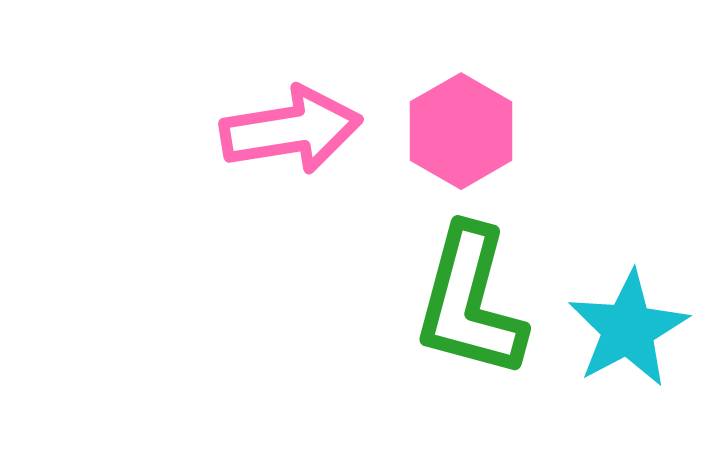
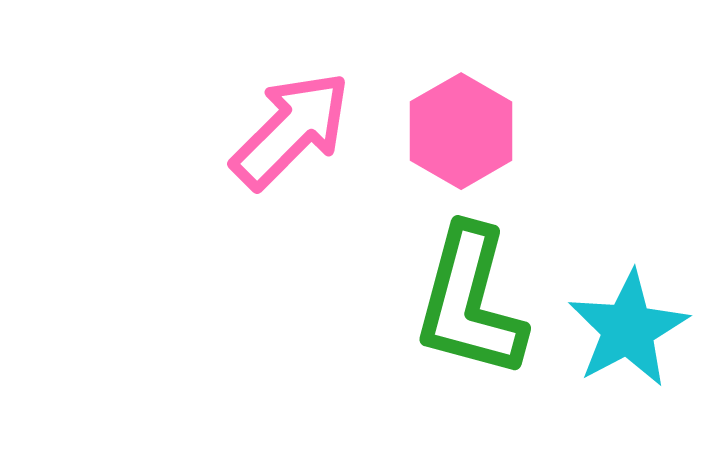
pink arrow: rotated 36 degrees counterclockwise
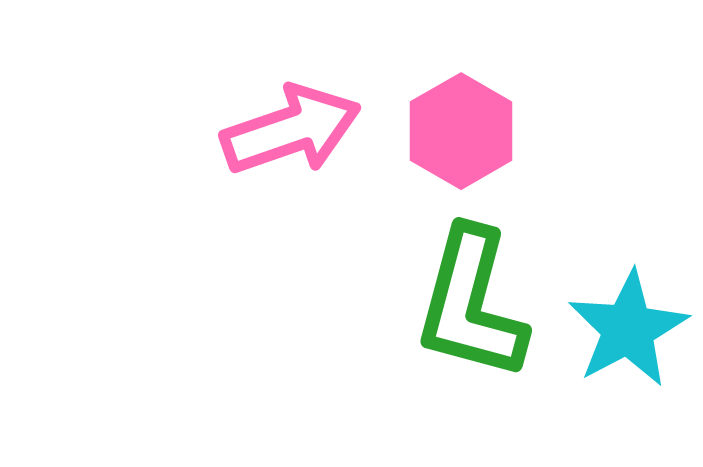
pink arrow: rotated 26 degrees clockwise
green L-shape: moved 1 px right, 2 px down
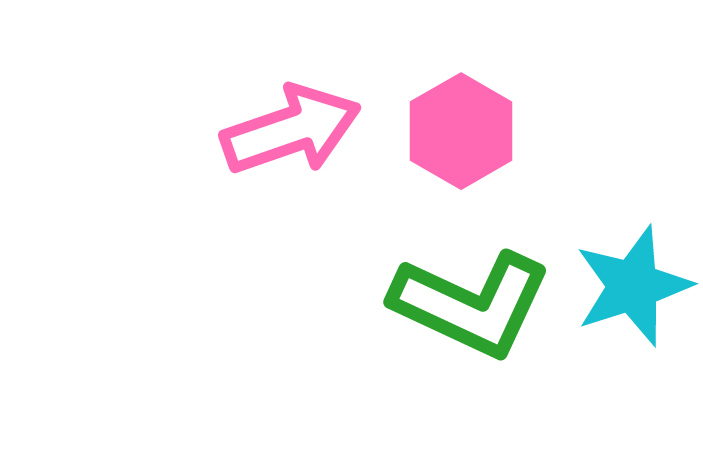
green L-shape: rotated 80 degrees counterclockwise
cyan star: moved 5 px right, 43 px up; rotated 10 degrees clockwise
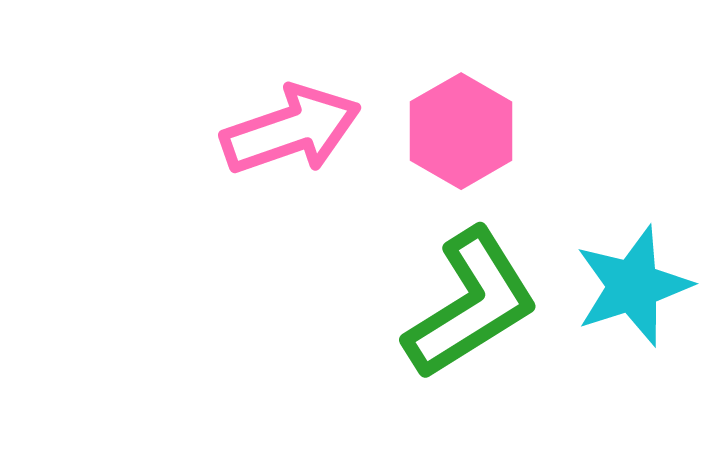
green L-shape: rotated 57 degrees counterclockwise
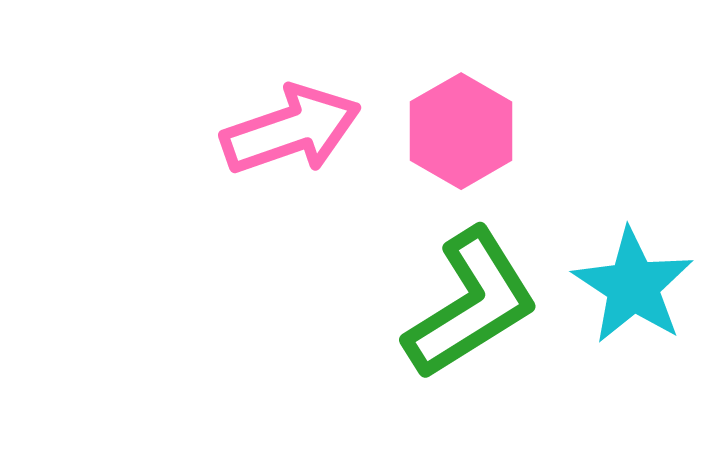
cyan star: rotated 21 degrees counterclockwise
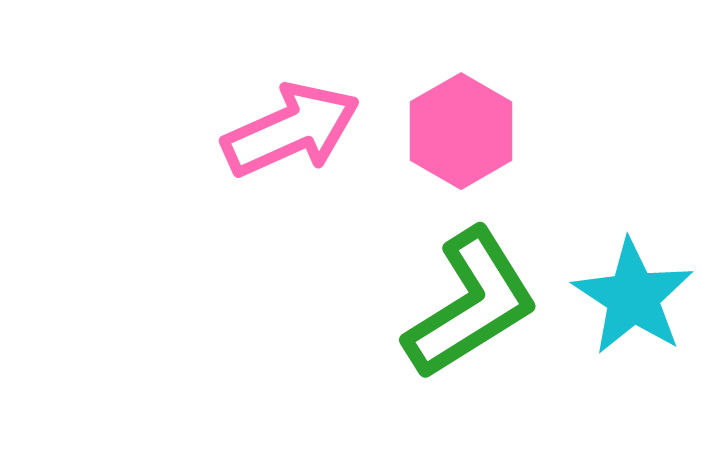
pink arrow: rotated 5 degrees counterclockwise
cyan star: moved 11 px down
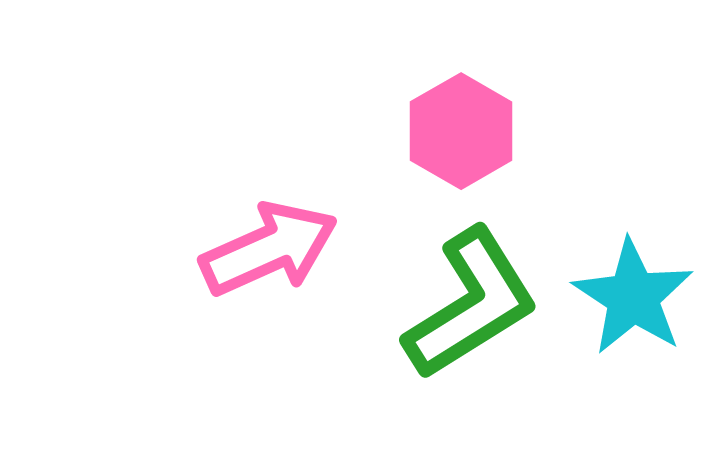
pink arrow: moved 22 px left, 119 px down
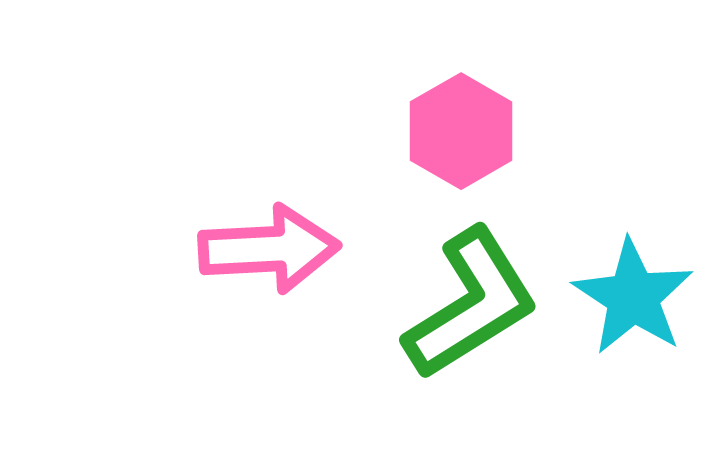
pink arrow: rotated 21 degrees clockwise
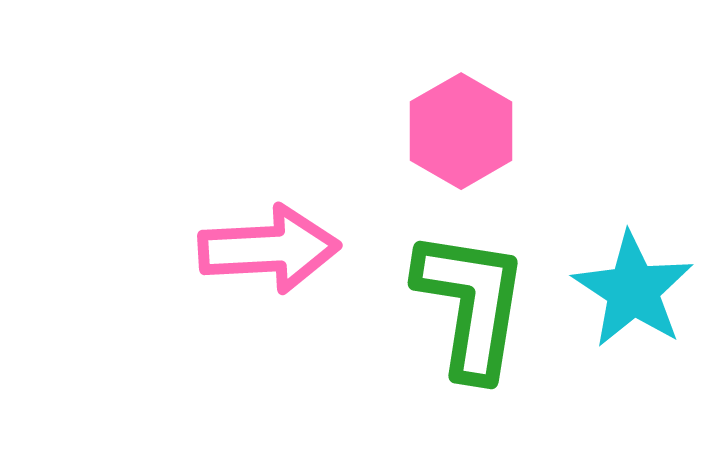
cyan star: moved 7 px up
green L-shape: rotated 49 degrees counterclockwise
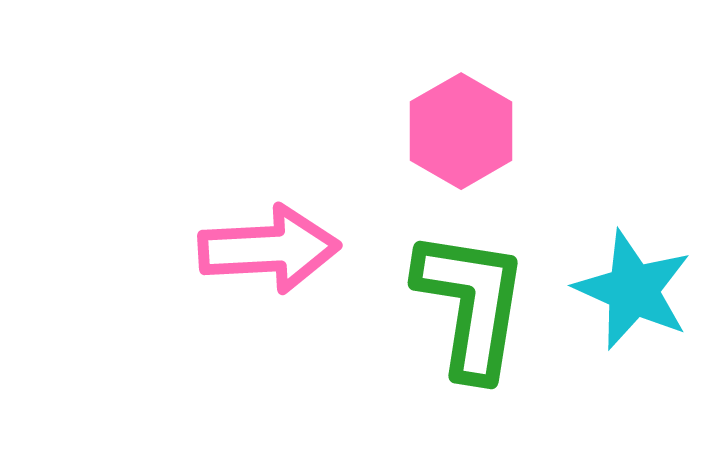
cyan star: rotated 9 degrees counterclockwise
